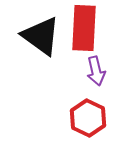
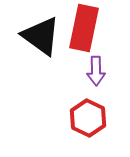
red rectangle: rotated 9 degrees clockwise
purple arrow: rotated 12 degrees clockwise
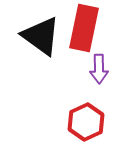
purple arrow: moved 3 px right, 2 px up
red hexagon: moved 2 px left, 4 px down; rotated 9 degrees clockwise
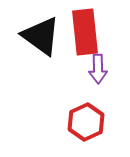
red rectangle: moved 1 px right, 4 px down; rotated 18 degrees counterclockwise
purple arrow: moved 1 px left
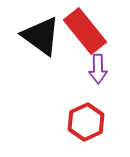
red rectangle: moved 1 px up; rotated 33 degrees counterclockwise
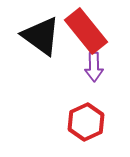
red rectangle: moved 1 px right
purple arrow: moved 4 px left, 2 px up
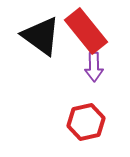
red hexagon: rotated 12 degrees clockwise
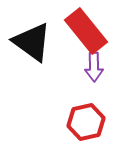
black triangle: moved 9 px left, 6 px down
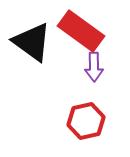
red rectangle: moved 5 px left; rotated 15 degrees counterclockwise
red hexagon: moved 1 px up
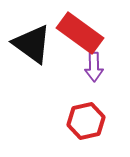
red rectangle: moved 1 px left, 2 px down
black triangle: moved 2 px down
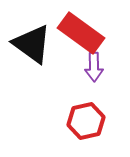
red rectangle: moved 1 px right
